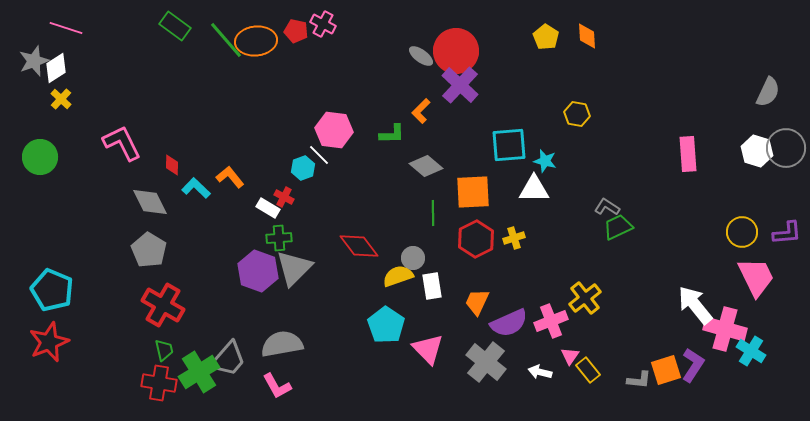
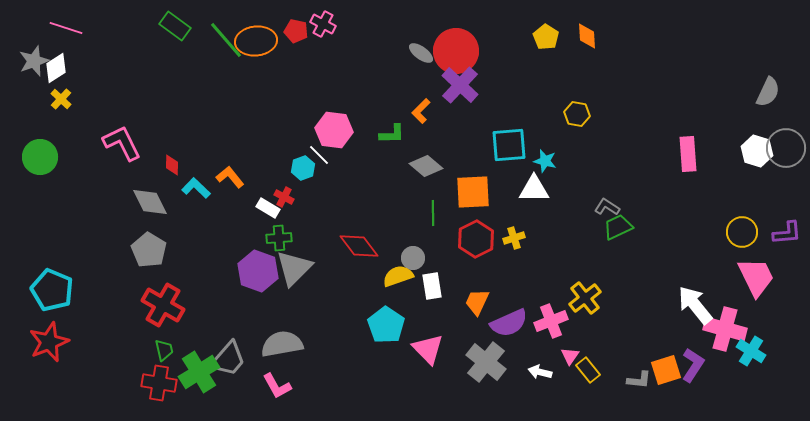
gray ellipse at (421, 56): moved 3 px up
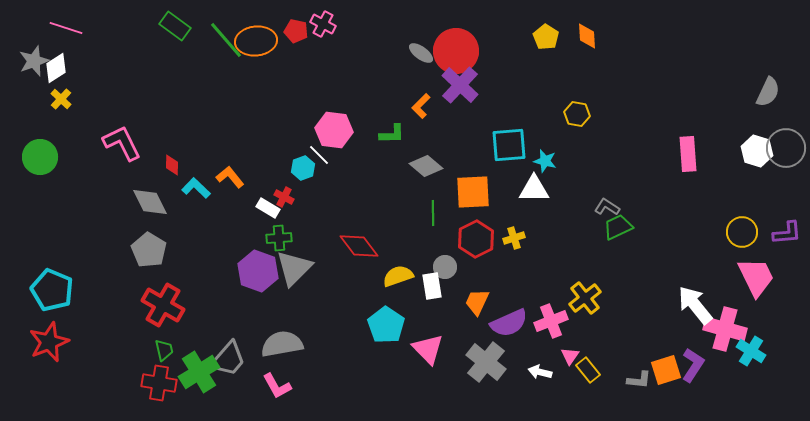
orange L-shape at (421, 111): moved 5 px up
gray circle at (413, 258): moved 32 px right, 9 px down
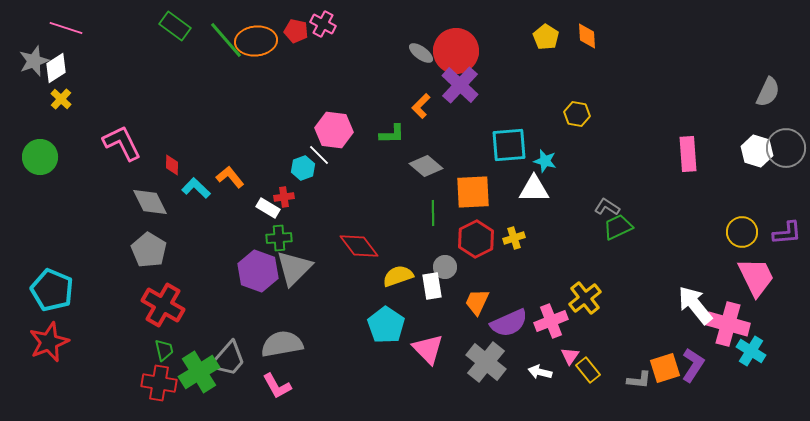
red cross at (284, 197): rotated 36 degrees counterclockwise
pink cross at (725, 329): moved 3 px right, 5 px up
orange square at (666, 370): moved 1 px left, 2 px up
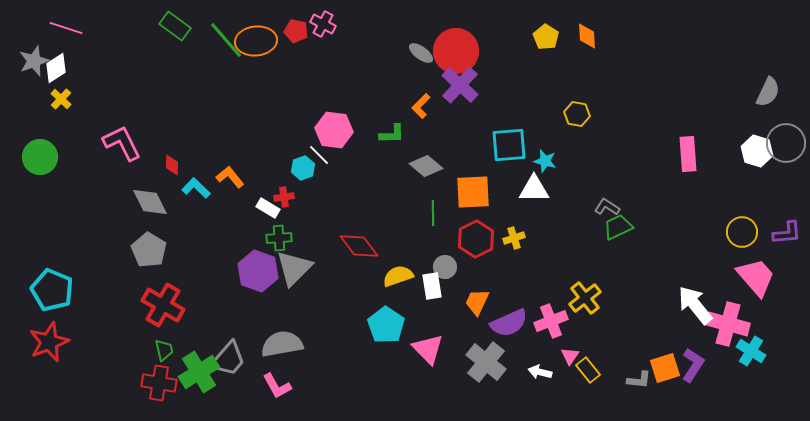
gray circle at (786, 148): moved 5 px up
pink trapezoid at (756, 277): rotated 15 degrees counterclockwise
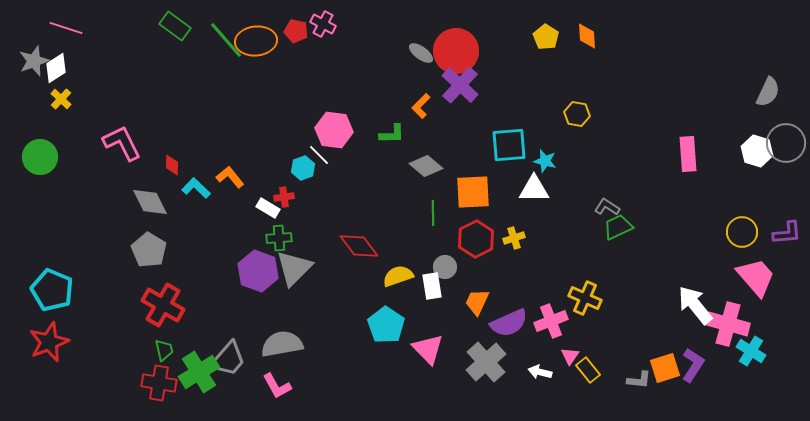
yellow cross at (585, 298): rotated 28 degrees counterclockwise
gray cross at (486, 362): rotated 9 degrees clockwise
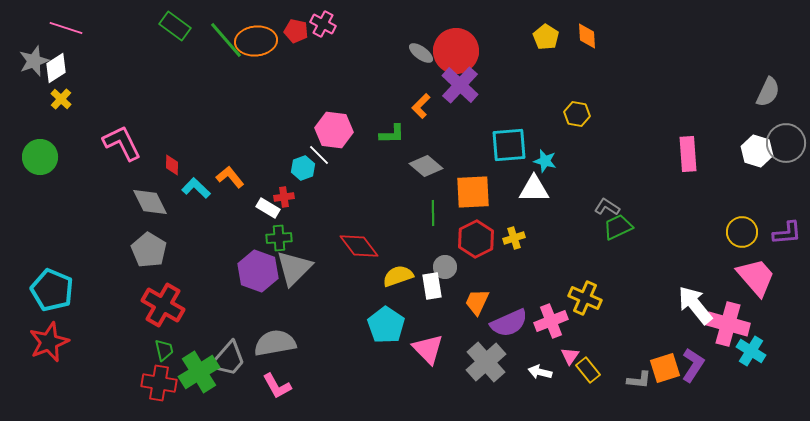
gray semicircle at (282, 344): moved 7 px left, 1 px up
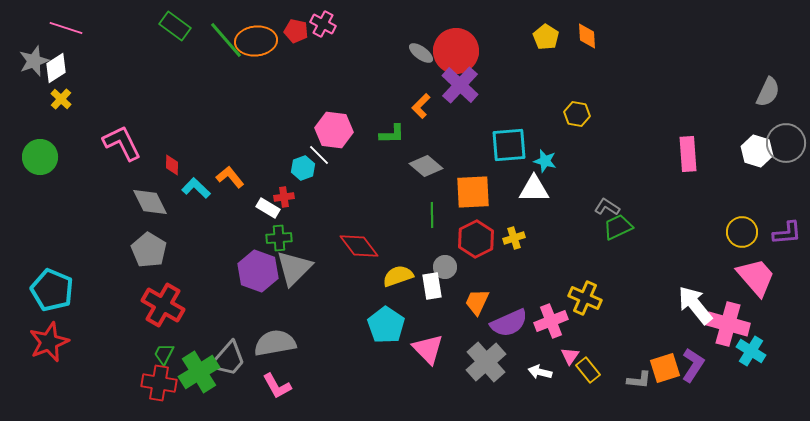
green line at (433, 213): moved 1 px left, 2 px down
green trapezoid at (164, 350): moved 4 px down; rotated 140 degrees counterclockwise
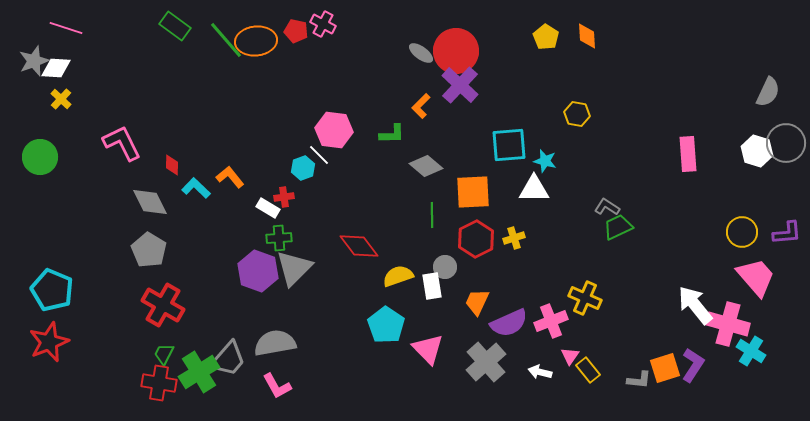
white diamond at (56, 68): rotated 36 degrees clockwise
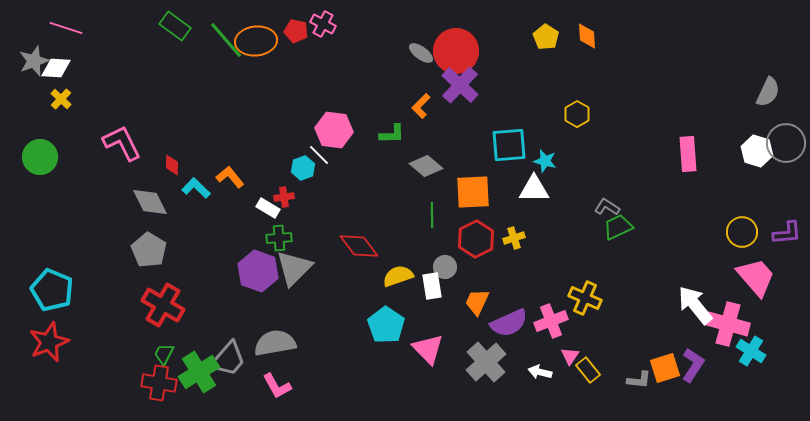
yellow hexagon at (577, 114): rotated 20 degrees clockwise
